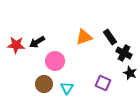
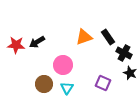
black rectangle: moved 2 px left
pink circle: moved 8 px right, 4 px down
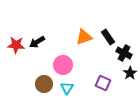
black star: rotated 16 degrees clockwise
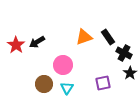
red star: rotated 30 degrees clockwise
purple square: rotated 35 degrees counterclockwise
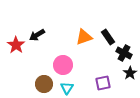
black arrow: moved 7 px up
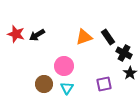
red star: moved 11 px up; rotated 18 degrees counterclockwise
pink circle: moved 1 px right, 1 px down
purple square: moved 1 px right, 1 px down
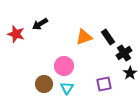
black arrow: moved 3 px right, 11 px up
black cross: rotated 28 degrees clockwise
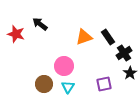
black arrow: rotated 70 degrees clockwise
cyan triangle: moved 1 px right, 1 px up
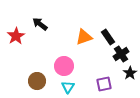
red star: moved 2 px down; rotated 24 degrees clockwise
black cross: moved 3 px left, 1 px down
brown circle: moved 7 px left, 3 px up
